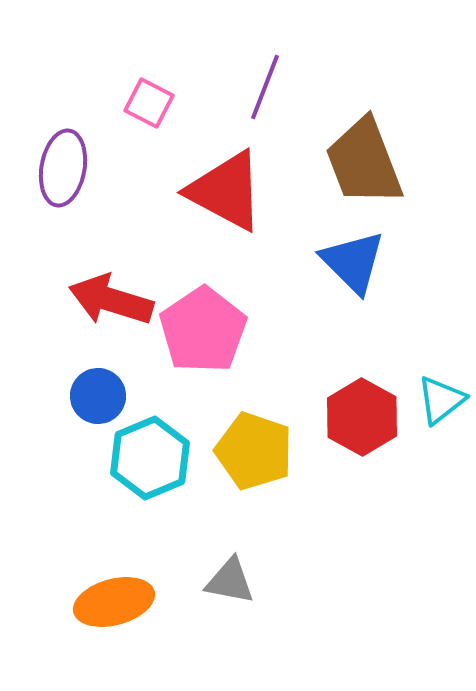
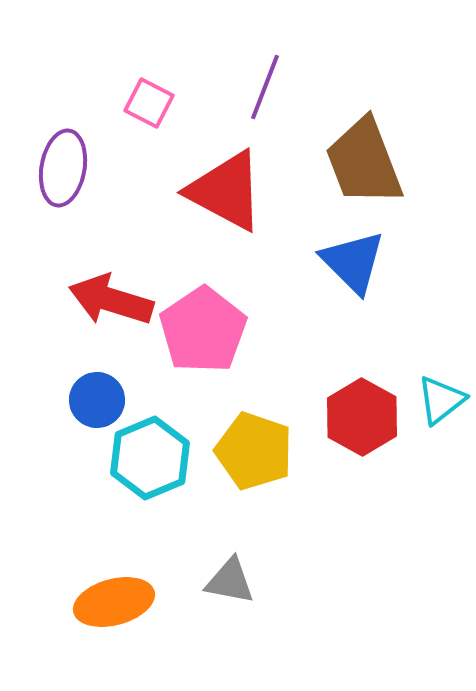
blue circle: moved 1 px left, 4 px down
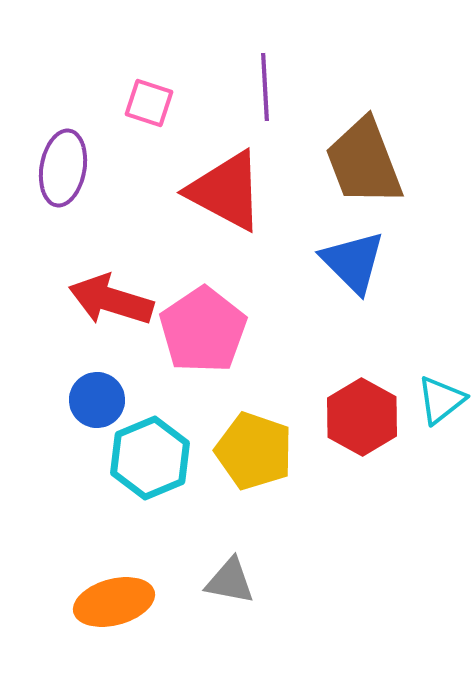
purple line: rotated 24 degrees counterclockwise
pink square: rotated 9 degrees counterclockwise
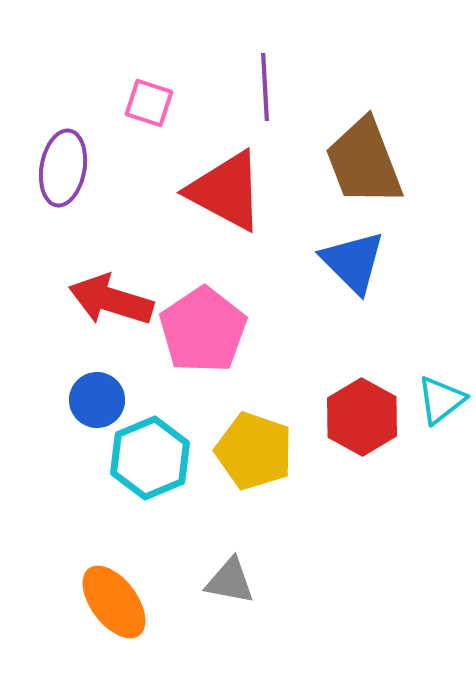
orange ellipse: rotated 68 degrees clockwise
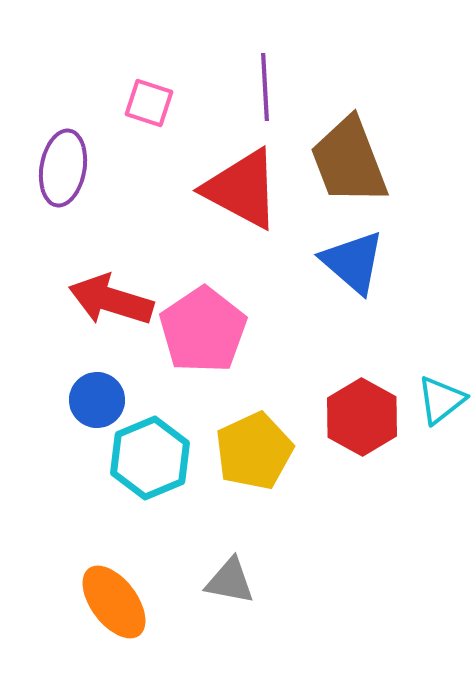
brown trapezoid: moved 15 px left, 1 px up
red triangle: moved 16 px right, 2 px up
blue triangle: rotated 4 degrees counterclockwise
yellow pentagon: rotated 28 degrees clockwise
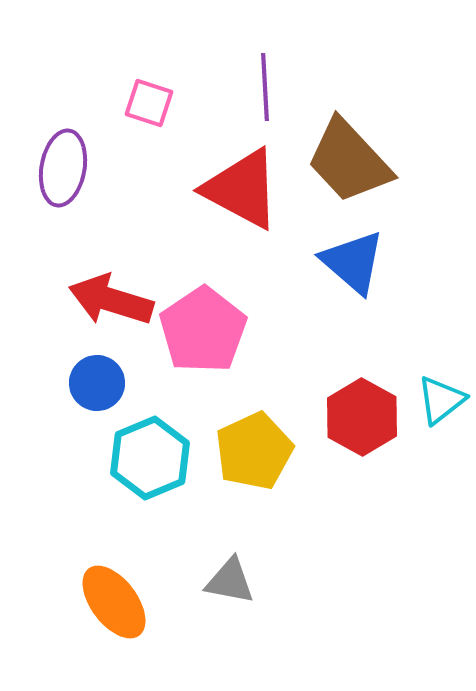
brown trapezoid: rotated 22 degrees counterclockwise
blue circle: moved 17 px up
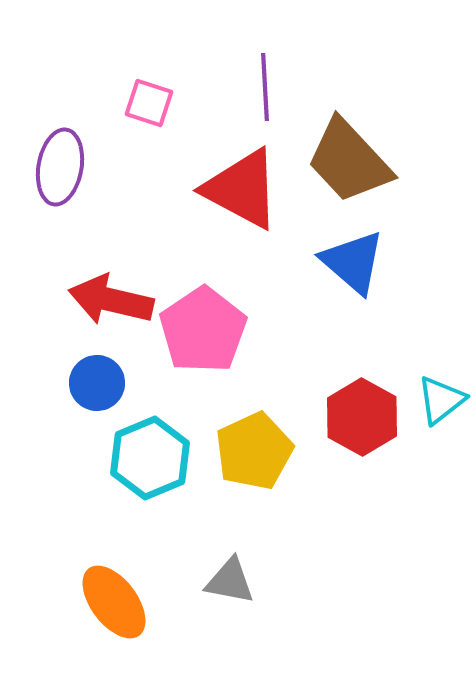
purple ellipse: moved 3 px left, 1 px up
red arrow: rotated 4 degrees counterclockwise
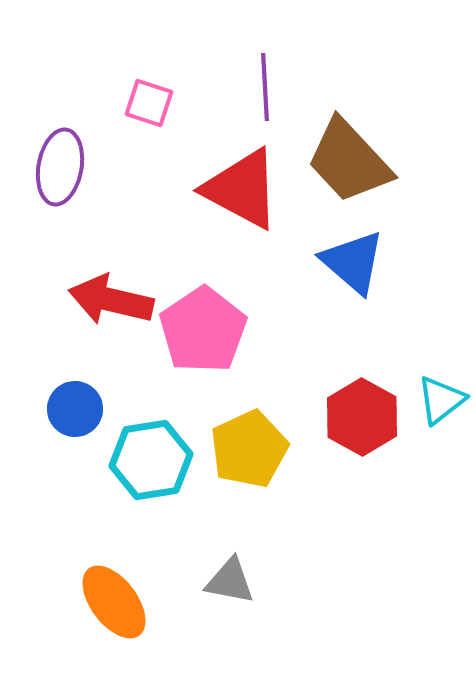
blue circle: moved 22 px left, 26 px down
yellow pentagon: moved 5 px left, 2 px up
cyan hexagon: moved 1 px right, 2 px down; rotated 14 degrees clockwise
